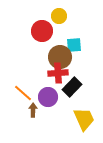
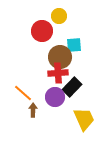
purple circle: moved 7 px right
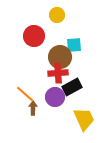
yellow circle: moved 2 px left, 1 px up
red circle: moved 8 px left, 5 px down
black rectangle: rotated 18 degrees clockwise
orange line: moved 2 px right, 1 px down
brown arrow: moved 2 px up
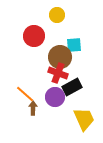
red cross: rotated 24 degrees clockwise
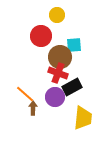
red circle: moved 7 px right
yellow trapezoid: moved 1 px left, 1 px up; rotated 30 degrees clockwise
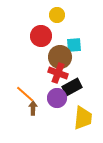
purple circle: moved 2 px right, 1 px down
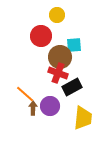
purple circle: moved 7 px left, 8 px down
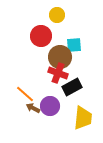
brown arrow: rotated 64 degrees counterclockwise
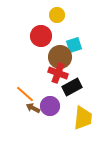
cyan square: rotated 14 degrees counterclockwise
